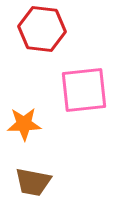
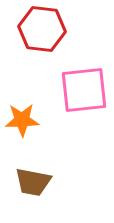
orange star: moved 2 px left, 4 px up
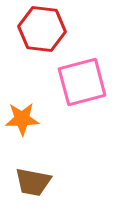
pink square: moved 2 px left, 8 px up; rotated 9 degrees counterclockwise
orange star: moved 1 px up
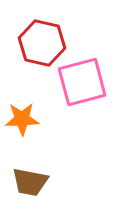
red hexagon: moved 14 px down; rotated 6 degrees clockwise
brown trapezoid: moved 3 px left
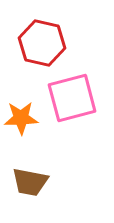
pink square: moved 10 px left, 16 px down
orange star: moved 1 px left, 1 px up
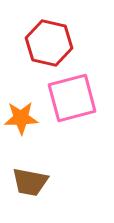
red hexagon: moved 7 px right
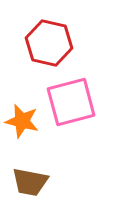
pink square: moved 1 px left, 4 px down
orange star: moved 1 px right, 3 px down; rotated 16 degrees clockwise
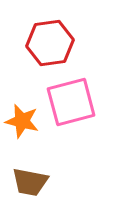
red hexagon: moved 1 px right; rotated 21 degrees counterclockwise
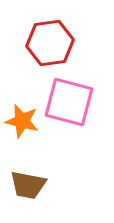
pink square: moved 2 px left; rotated 30 degrees clockwise
brown trapezoid: moved 2 px left, 3 px down
